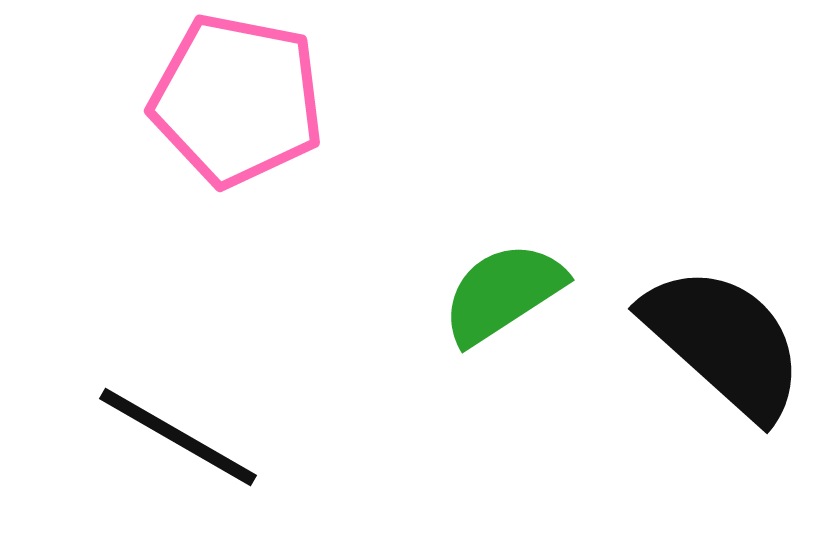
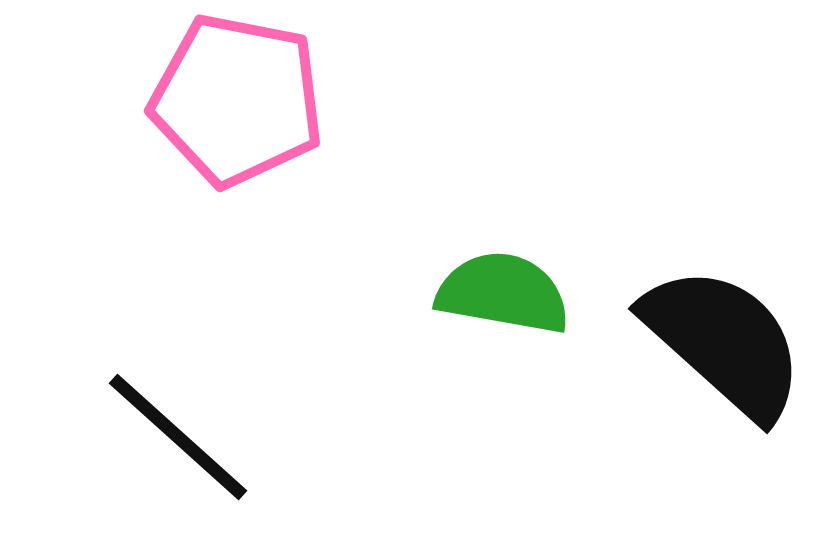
green semicircle: rotated 43 degrees clockwise
black line: rotated 12 degrees clockwise
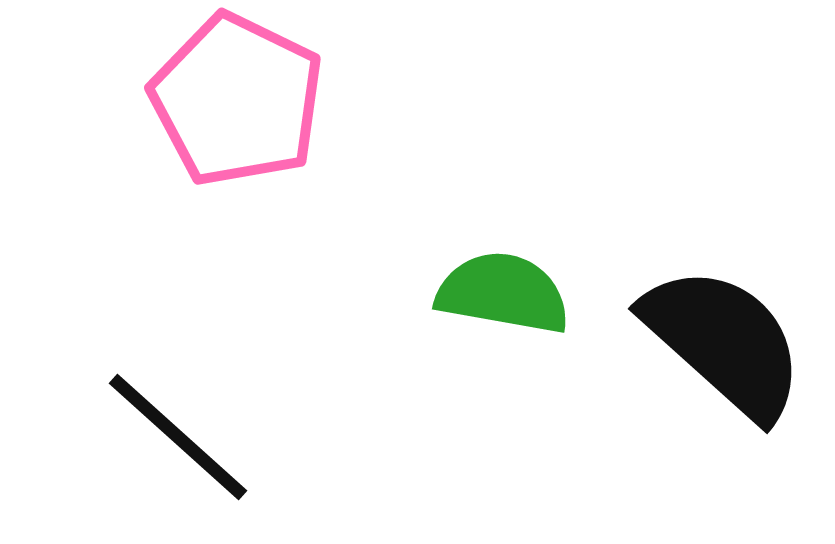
pink pentagon: rotated 15 degrees clockwise
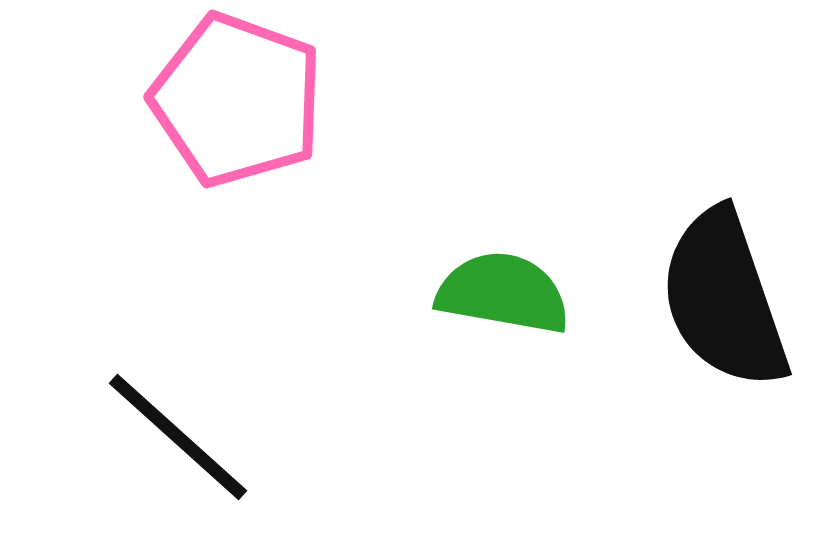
pink pentagon: rotated 6 degrees counterclockwise
black semicircle: moved 43 px up; rotated 151 degrees counterclockwise
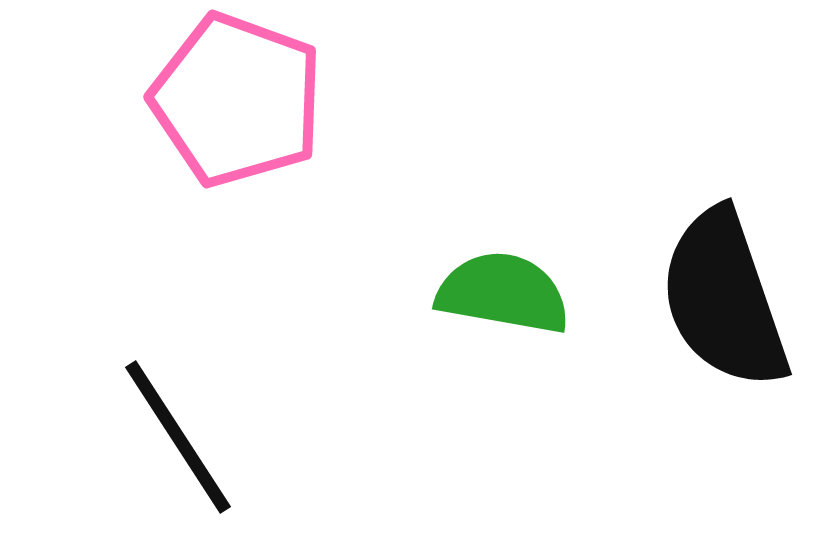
black line: rotated 15 degrees clockwise
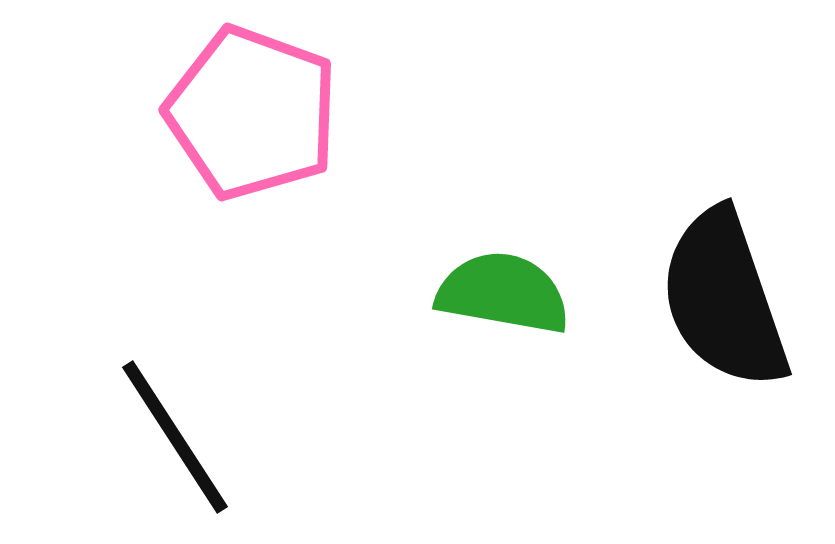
pink pentagon: moved 15 px right, 13 px down
black line: moved 3 px left
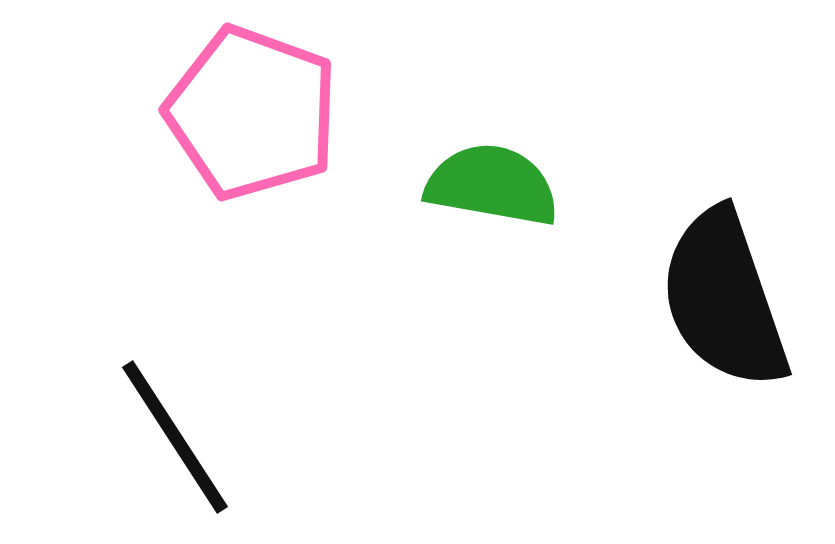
green semicircle: moved 11 px left, 108 px up
